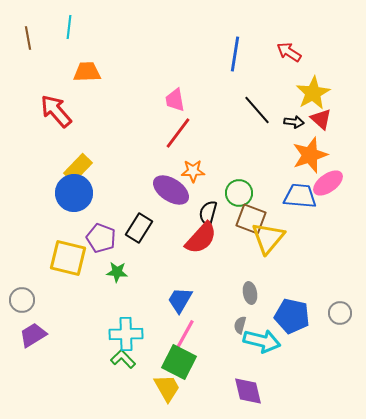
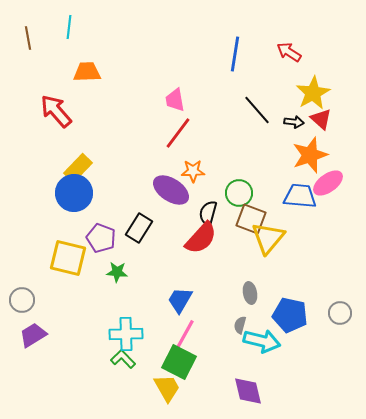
blue pentagon at (292, 316): moved 2 px left, 1 px up
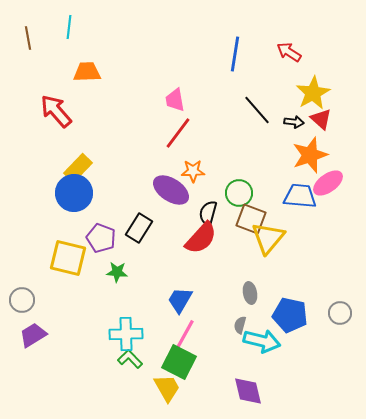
green L-shape at (123, 359): moved 7 px right
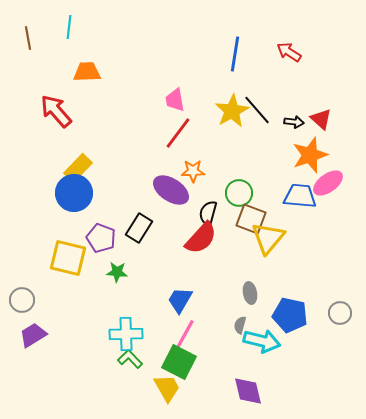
yellow star at (313, 93): moved 81 px left, 18 px down
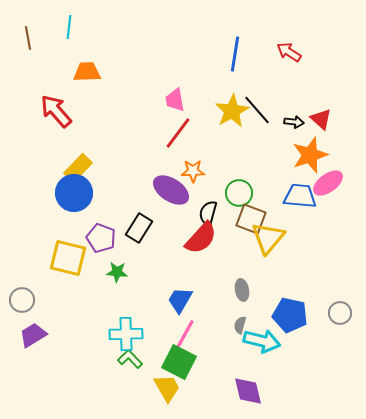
gray ellipse at (250, 293): moved 8 px left, 3 px up
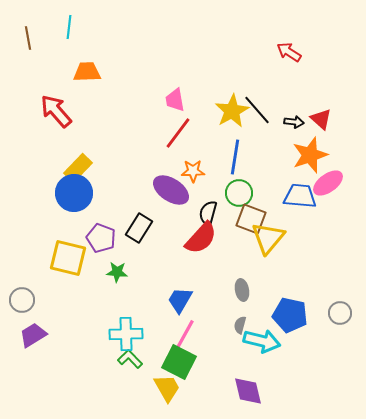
blue line at (235, 54): moved 103 px down
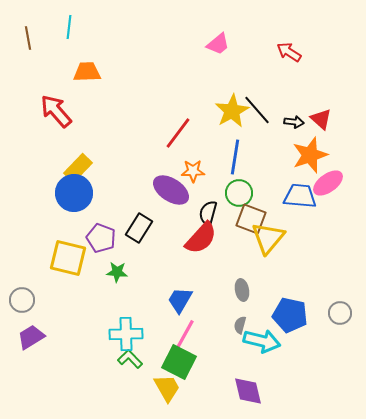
pink trapezoid at (175, 100): moved 43 px right, 56 px up; rotated 120 degrees counterclockwise
purple trapezoid at (33, 335): moved 2 px left, 2 px down
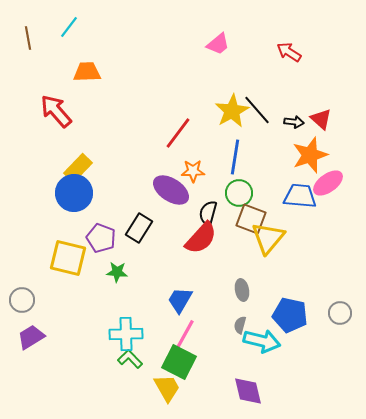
cyan line at (69, 27): rotated 30 degrees clockwise
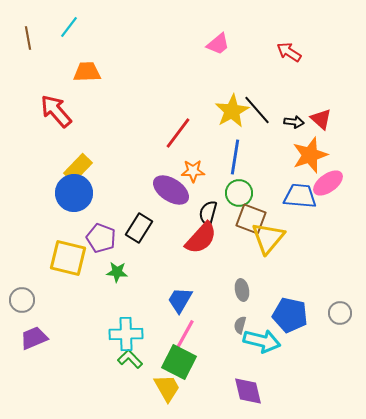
purple trapezoid at (31, 337): moved 3 px right, 1 px down; rotated 8 degrees clockwise
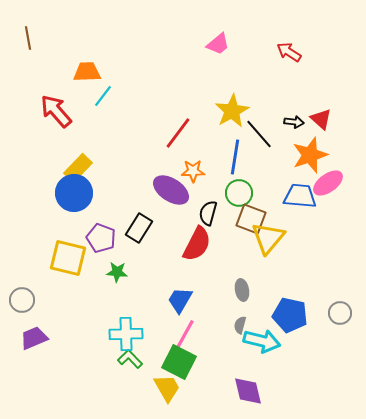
cyan line at (69, 27): moved 34 px right, 69 px down
black line at (257, 110): moved 2 px right, 24 px down
red semicircle at (201, 238): moved 4 px left, 6 px down; rotated 15 degrees counterclockwise
